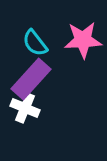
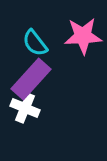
pink star: moved 4 px up
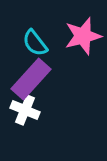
pink star: rotated 12 degrees counterclockwise
white cross: moved 2 px down
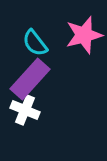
pink star: moved 1 px right, 1 px up
purple rectangle: moved 1 px left
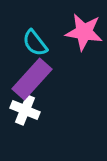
pink star: moved 3 px up; rotated 24 degrees clockwise
purple rectangle: moved 2 px right
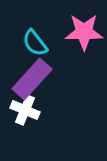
pink star: rotated 9 degrees counterclockwise
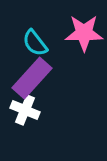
pink star: moved 1 px down
purple rectangle: moved 1 px up
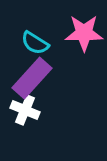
cyan semicircle: rotated 20 degrees counterclockwise
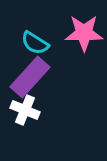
purple rectangle: moved 2 px left, 1 px up
